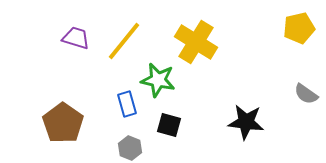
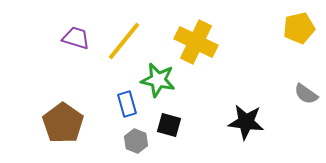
yellow cross: rotated 6 degrees counterclockwise
gray hexagon: moved 6 px right, 7 px up
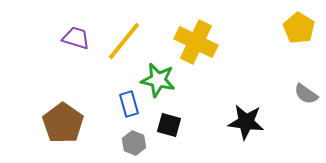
yellow pentagon: rotated 28 degrees counterclockwise
blue rectangle: moved 2 px right
gray hexagon: moved 2 px left, 2 px down
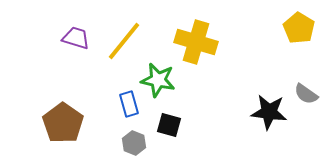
yellow cross: rotated 9 degrees counterclockwise
black star: moved 23 px right, 10 px up
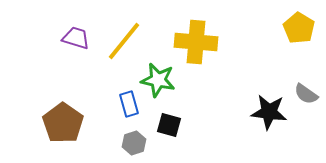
yellow cross: rotated 12 degrees counterclockwise
gray hexagon: rotated 20 degrees clockwise
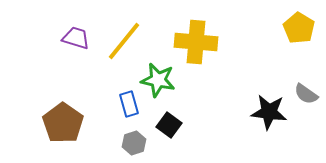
black square: rotated 20 degrees clockwise
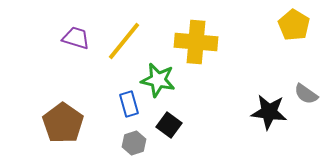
yellow pentagon: moved 5 px left, 3 px up
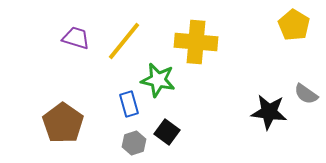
black square: moved 2 px left, 7 px down
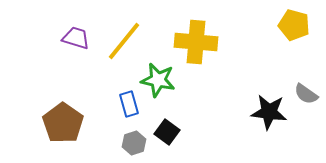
yellow pentagon: rotated 16 degrees counterclockwise
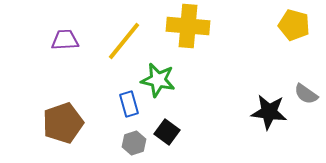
purple trapezoid: moved 11 px left, 2 px down; rotated 20 degrees counterclockwise
yellow cross: moved 8 px left, 16 px up
brown pentagon: rotated 18 degrees clockwise
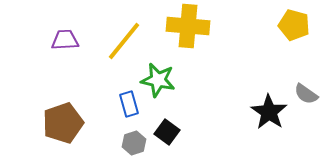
black star: rotated 27 degrees clockwise
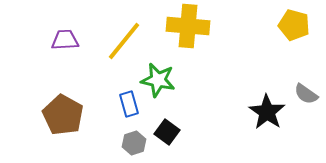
black star: moved 2 px left
brown pentagon: moved 8 px up; rotated 24 degrees counterclockwise
